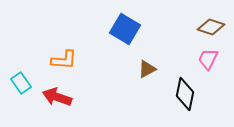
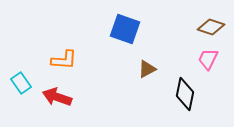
blue square: rotated 12 degrees counterclockwise
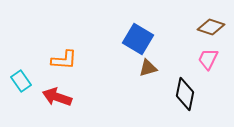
blue square: moved 13 px right, 10 px down; rotated 12 degrees clockwise
brown triangle: moved 1 px right, 1 px up; rotated 12 degrees clockwise
cyan rectangle: moved 2 px up
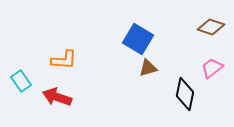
pink trapezoid: moved 4 px right, 9 px down; rotated 25 degrees clockwise
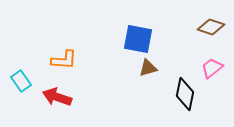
blue square: rotated 20 degrees counterclockwise
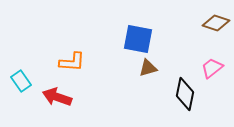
brown diamond: moved 5 px right, 4 px up
orange L-shape: moved 8 px right, 2 px down
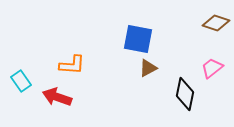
orange L-shape: moved 3 px down
brown triangle: rotated 12 degrees counterclockwise
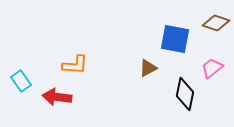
blue square: moved 37 px right
orange L-shape: moved 3 px right
red arrow: rotated 12 degrees counterclockwise
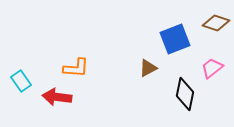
blue square: rotated 32 degrees counterclockwise
orange L-shape: moved 1 px right, 3 px down
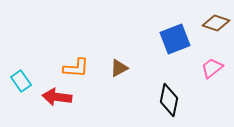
brown triangle: moved 29 px left
black diamond: moved 16 px left, 6 px down
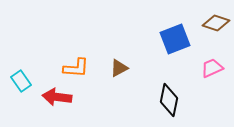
pink trapezoid: rotated 15 degrees clockwise
